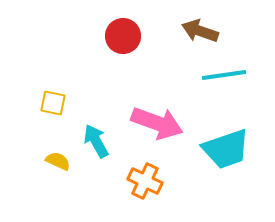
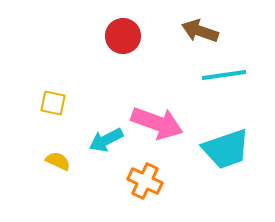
cyan arrow: moved 10 px right, 1 px up; rotated 88 degrees counterclockwise
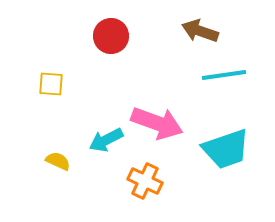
red circle: moved 12 px left
yellow square: moved 2 px left, 19 px up; rotated 8 degrees counterclockwise
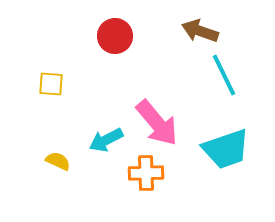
red circle: moved 4 px right
cyan line: rotated 72 degrees clockwise
pink arrow: rotated 30 degrees clockwise
orange cross: moved 1 px right, 8 px up; rotated 28 degrees counterclockwise
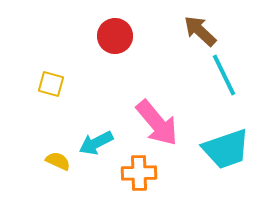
brown arrow: rotated 24 degrees clockwise
yellow square: rotated 12 degrees clockwise
cyan arrow: moved 10 px left, 3 px down
orange cross: moved 7 px left
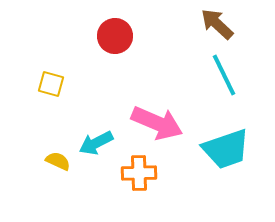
brown arrow: moved 17 px right, 7 px up
pink arrow: rotated 27 degrees counterclockwise
